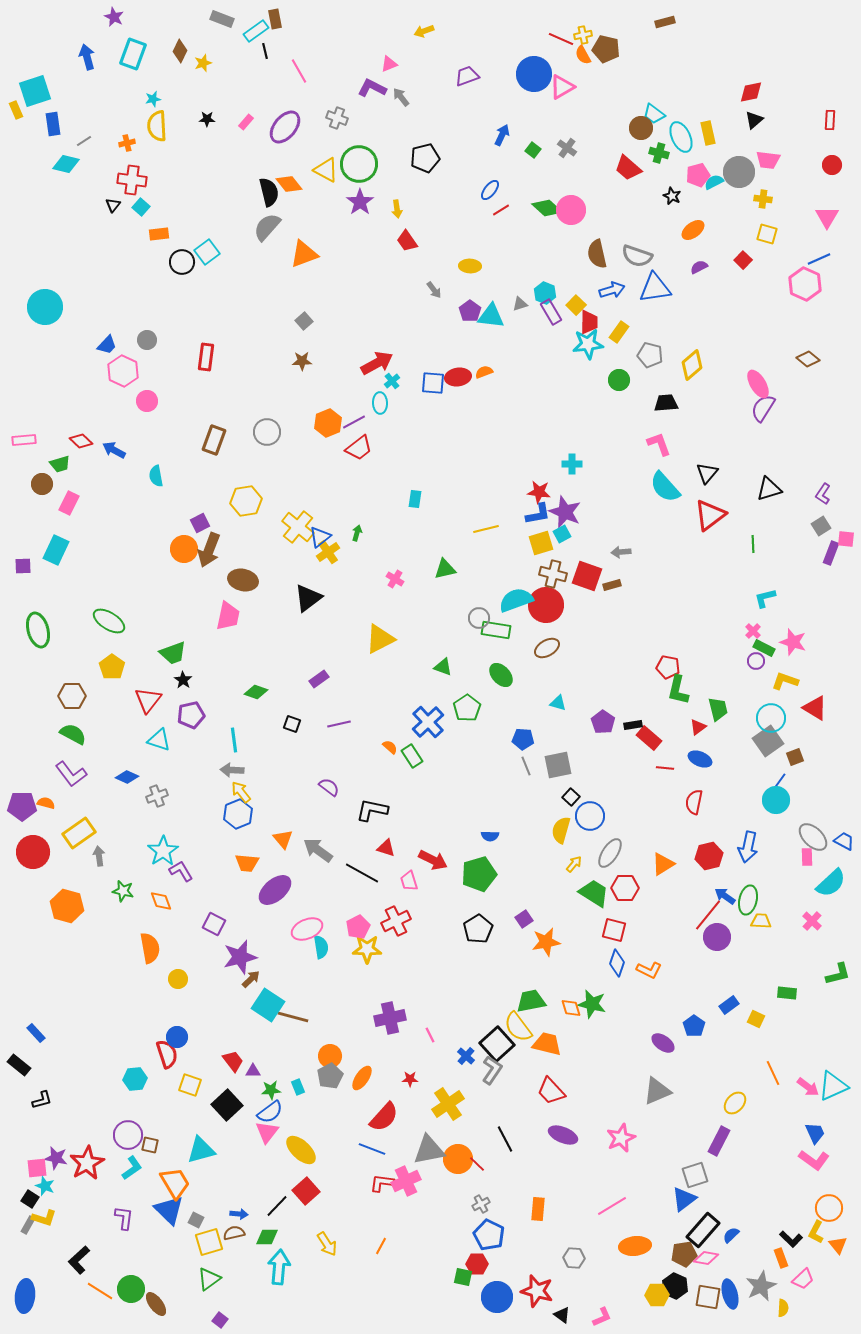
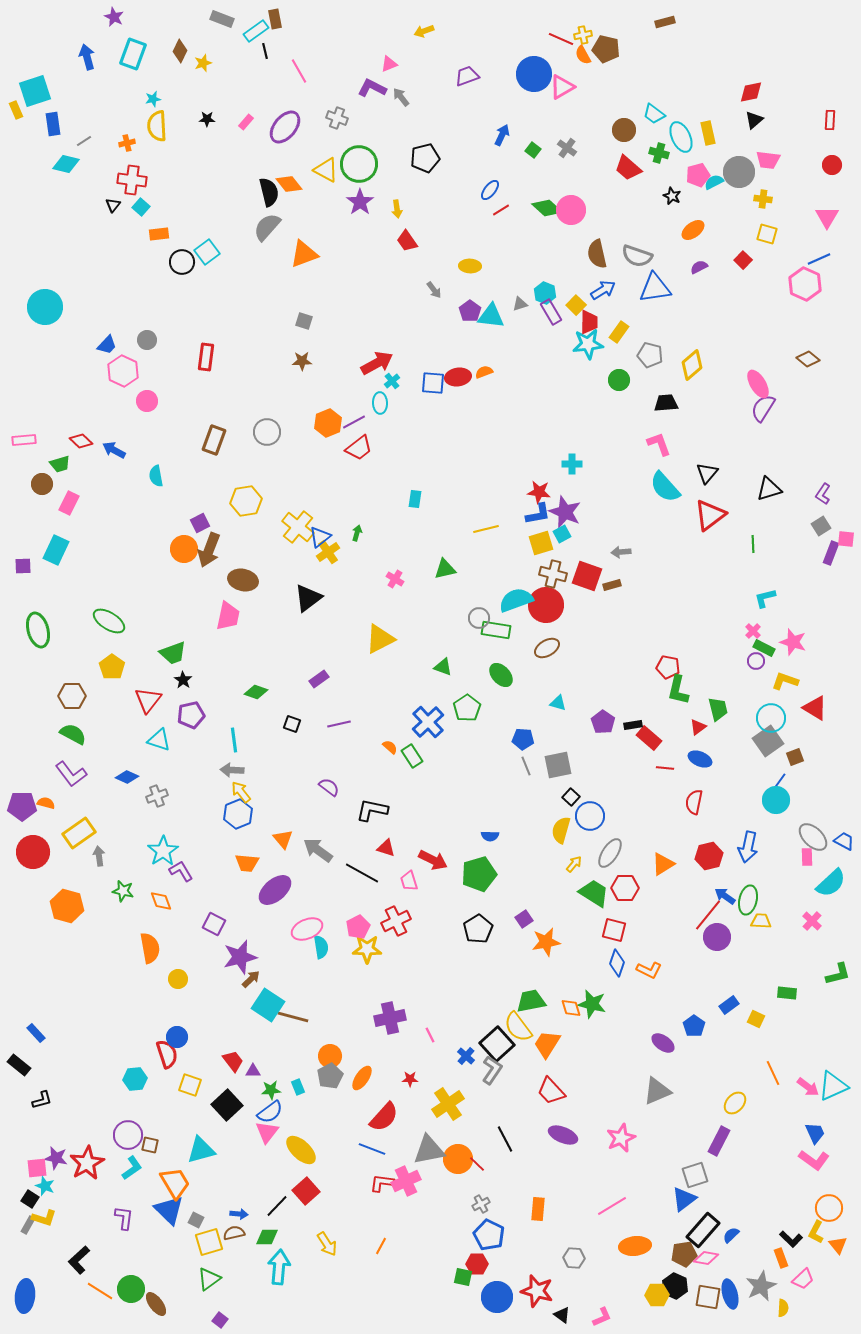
brown circle at (641, 128): moved 17 px left, 2 px down
blue arrow at (612, 290): moved 9 px left; rotated 15 degrees counterclockwise
gray square at (304, 321): rotated 30 degrees counterclockwise
orange trapezoid at (547, 1044): rotated 72 degrees counterclockwise
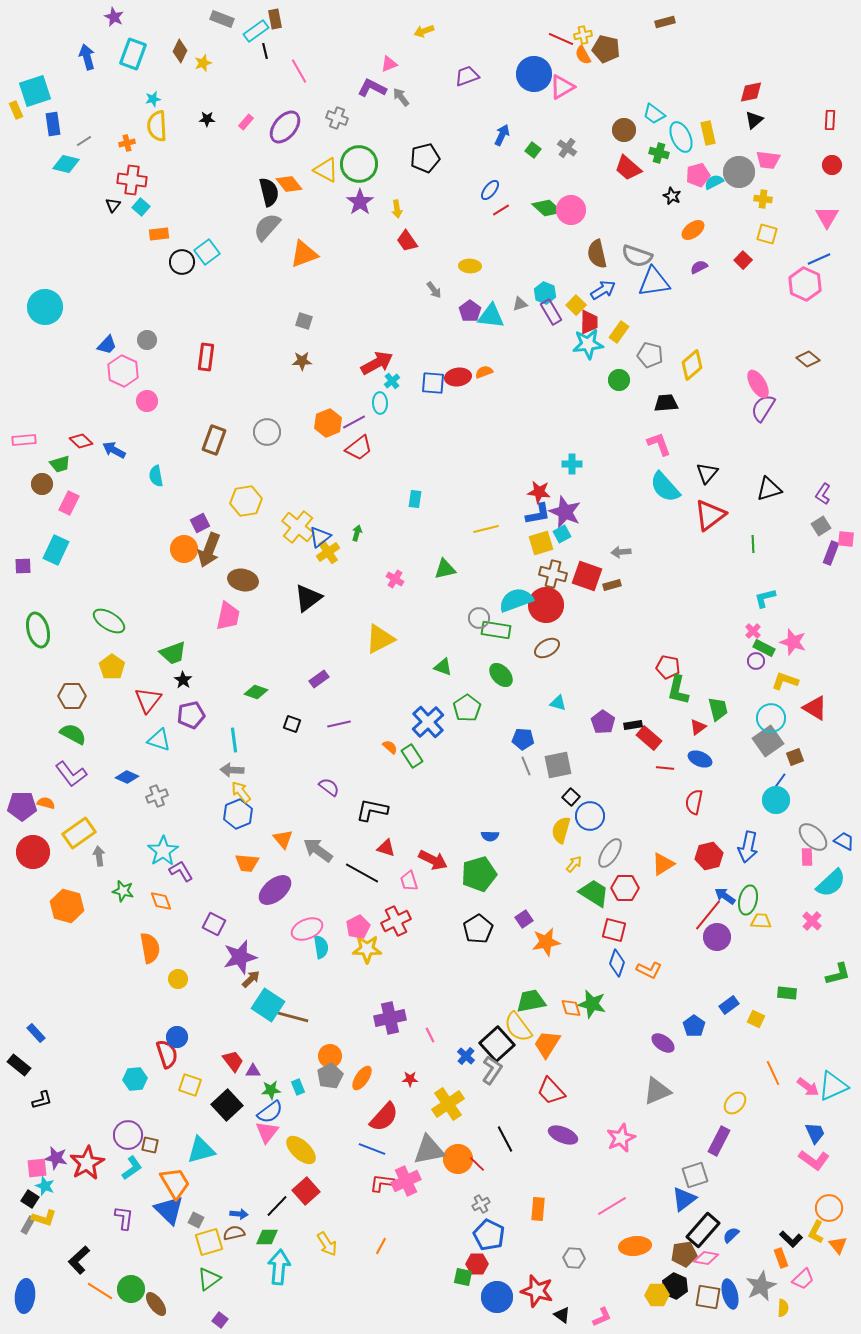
blue triangle at (655, 288): moved 1 px left, 6 px up
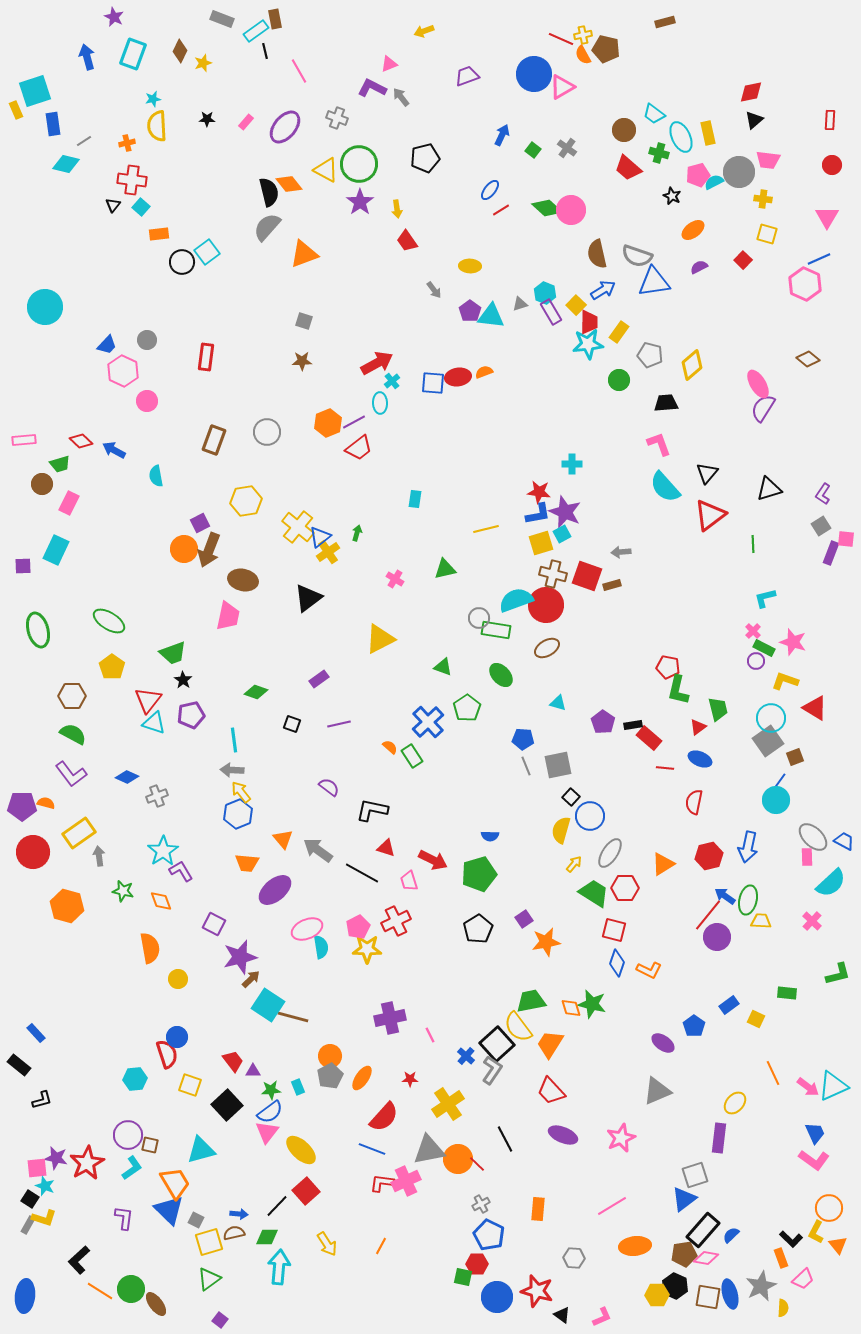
cyan triangle at (159, 740): moved 5 px left, 17 px up
orange trapezoid at (547, 1044): moved 3 px right
purple rectangle at (719, 1141): moved 3 px up; rotated 20 degrees counterclockwise
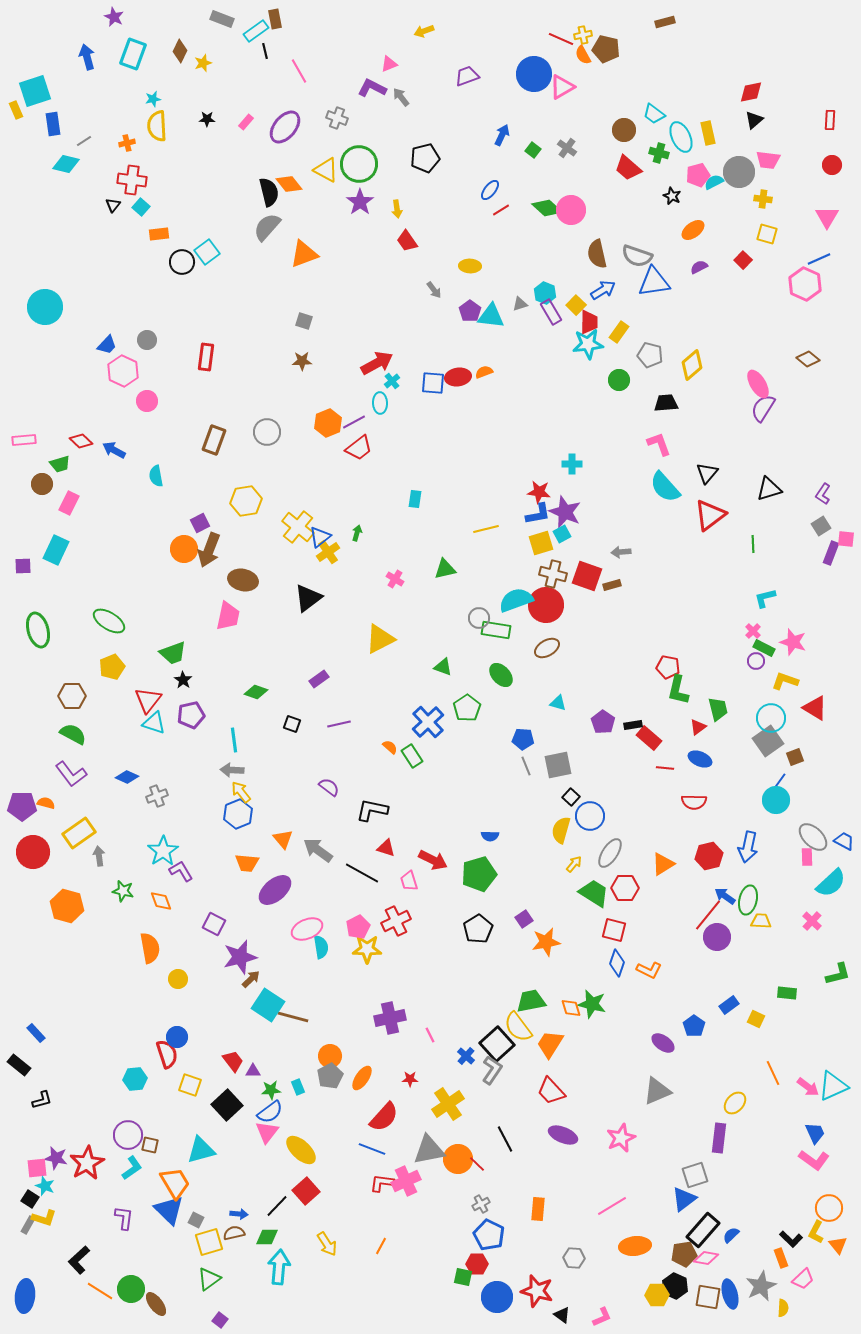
yellow pentagon at (112, 667): rotated 15 degrees clockwise
red semicircle at (694, 802): rotated 100 degrees counterclockwise
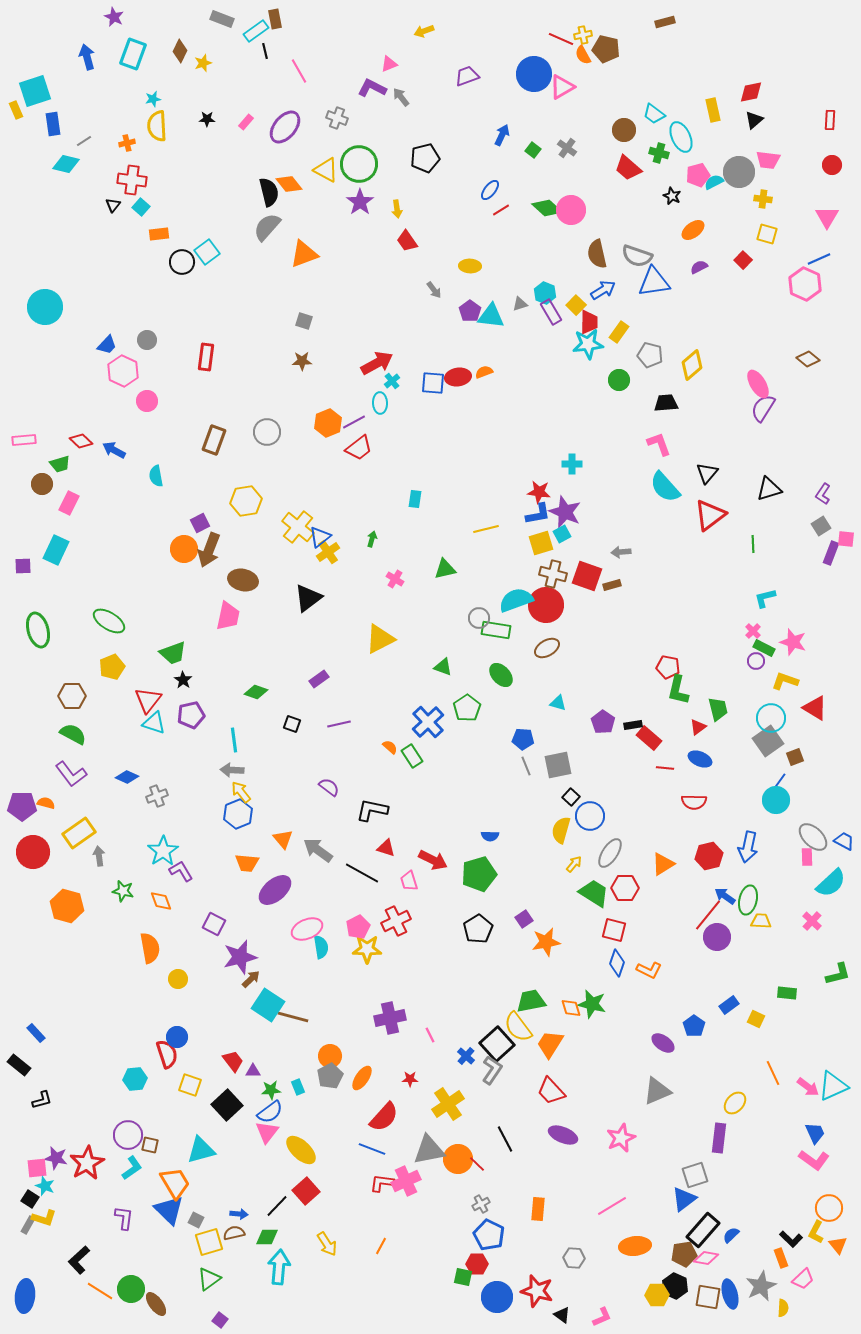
yellow rectangle at (708, 133): moved 5 px right, 23 px up
green arrow at (357, 533): moved 15 px right, 6 px down
